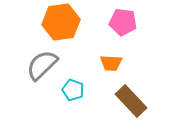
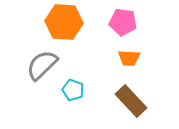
orange hexagon: moved 3 px right; rotated 12 degrees clockwise
orange trapezoid: moved 18 px right, 5 px up
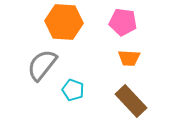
gray semicircle: rotated 8 degrees counterclockwise
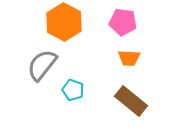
orange hexagon: rotated 24 degrees clockwise
brown rectangle: rotated 8 degrees counterclockwise
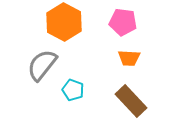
brown rectangle: rotated 8 degrees clockwise
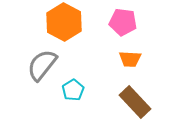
orange trapezoid: moved 1 px right, 1 px down
cyan pentagon: rotated 20 degrees clockwise
brown rectangle: moved 4 px right, 1 px down
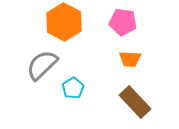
gray semicircle: rotated 8 degrees clockwise
cyan pentagon: moved 2 px up
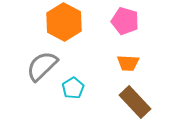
pink pentagon: moved 2 px right, 1 px up; rotated 8 degrees clockwise
orange trapezoid: moved 2 px left, 4 px down
gray semicircle: moved 1 px down
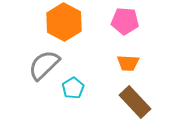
pink pentagon: rotated 12 degrees counterclockwise
gray semicircle: moved 2 px right, 1 px up
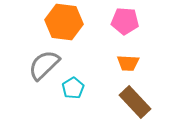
orange hexagon: rotated 21 degrees counterclockwise
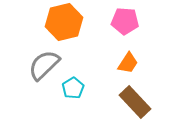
orange hexagon: rotated 21 degrees counterclockwise
orange trapezoid: rotated 60 degrees counterclockwise
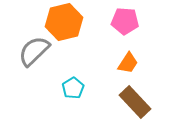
gray semicircle: moved 10 px left, 14 px up
